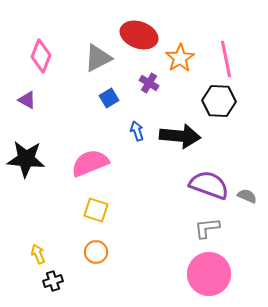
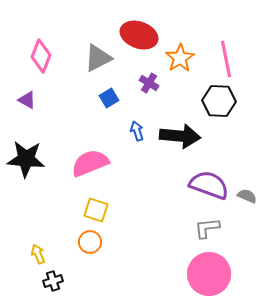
orange circle: moved 6 px left, 10 px up
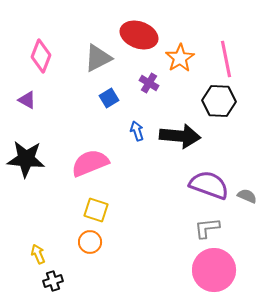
pink circle: moved 5 px right, 4 px up
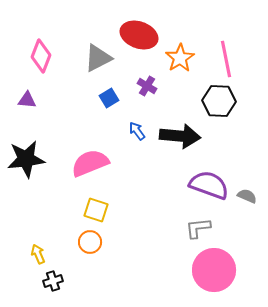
purple cross: moved 2 px left, 3 px down
purple triangle: rotated 24 degrees counterclockwise
blue arrow: rotated 18 degrees counterclockwise
black star: rotated 12 degrees counterclockwise
gray L-shape: moved 9 px left
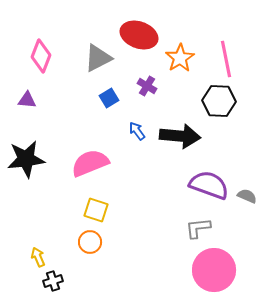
yellow arrow: moved 3 px down
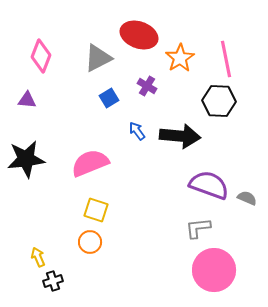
gray semicircle: moved 2 px down
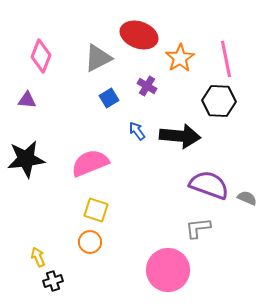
pink circle: moved 46 px left
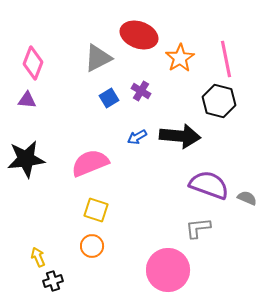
pink diamond: moved 8 px left, 7 px down
purple cross: moved 6 px left, 5 px down
black hexagon: rotated 12 degrees clockwise
blue arrow: moved 6 px down; rotated 84 degrees counterclockwise
orange circle: moved 2 px right, 4 px down
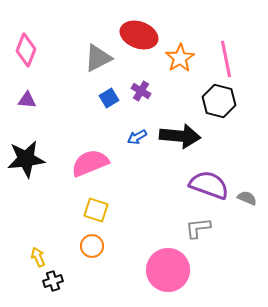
pink diamond: moved 7 px left, 13 px up
